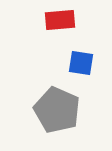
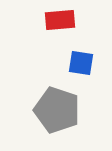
gray pentagon: rotated 6 degrees counterclockwise
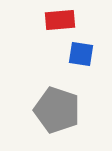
blue square: moved 9 px up
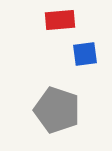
blue square: moved 4 px right; rotated 16 degrees counterclockwise
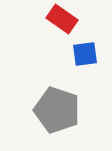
red rectangle: moved 2 px right, 1 px up; rotated 40 degrees clockwise
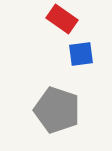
blue square: moved 4 px left
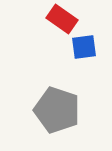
blue square: moved 3 px right, 7 px up
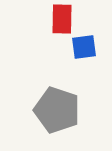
red rectangle: rotated 56 degrees clockwise
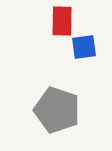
red rectangle: moved 2 px down
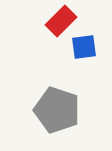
red rectangle: moved 1 px left; rotated 44 degrees clockwise
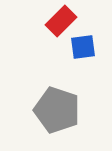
blue square: moved 1 px left
